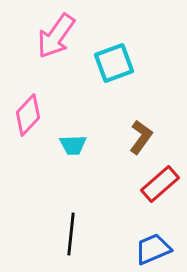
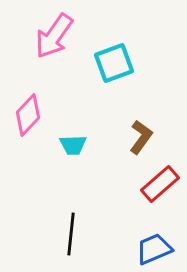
pink arrow: moved 2 px left
blue trapezoid: moved 1 px right
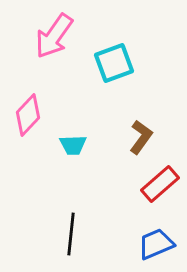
blue trapezoid: moved 2 px right, 5 px up
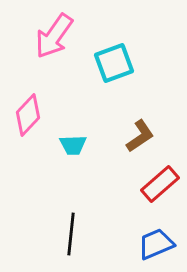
brown L-shape: moved 1 px left, 1 px up; rotated 20 degrees clockwise
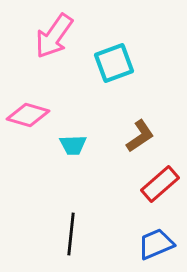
pink diamond: rotated 63 degrees clockwise
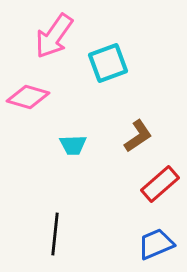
cyan square: moved 6 px left
pink diamond: moved 18 px up
brown L-shape: moved 2 px left
black line: moved 16 px left
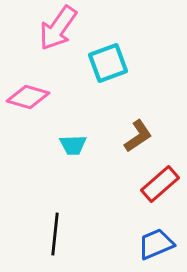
pink arrow: moved 4 px right, 8 px up
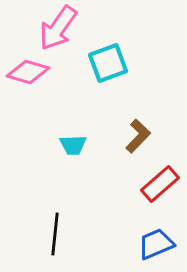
pink diamond: moved 25 px up
brown L-shape: rotated 12 degrees counterclockwise
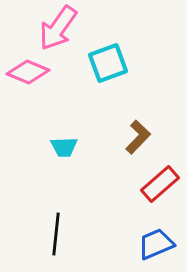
pink diamond: rotated 6 degrees clockwise
brown L-shape: moved 1 px down
cyan trapezoid: moved 9 px left, 2 px down
black line: moved 1 px right
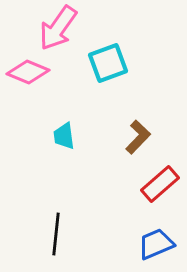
cyan trapezoid: moved 11 px up; rotated 84 degrees clockwise
